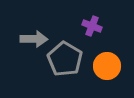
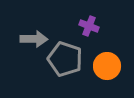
purple cross: moved 3 px left
gray pentagon: rotated 12 degrees counterclockwise
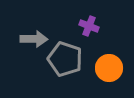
orange circle: moved 2 px right, 2 px down
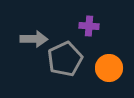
purple cross: rotated 18 degrees counterclockwise
gray pentagon: rotated 28 degrees clockwise
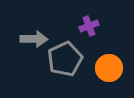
purple cross: rotated 24 degrees counterclockwise
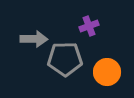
gray pentagon: rotated 24 degrees clockwise
orange circle: moved 2 px left, 4 px down
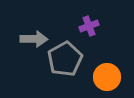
gray pentagon: rotated 28 degrees counterclockwise
orange circle: moved 5 px down
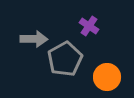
purple cross: rotated 36 degrees counterclockwise
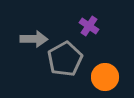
orange circle: moved 2 px left
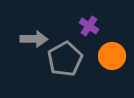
orange circle: moved 7 px right, 21 px up
